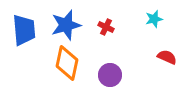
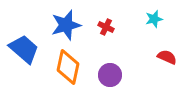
blue trapezoid: moved 19 px down; rotated 44 degrees counterclockwise
orange diamond: moved 1 px right, 4 px down
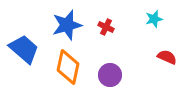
blue star: moved 1 px right
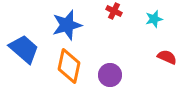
red cross: moved 8 px right, 16 px up
orange diamond: moved 1 px right, 1 px up
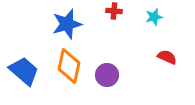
red cross: rotated 21 degrees counterclockwise
cyan star: moved 2 px up
blue star: moved 1 px up
blue trapezoid: moved 22 px down
purple circle: moved 3 px left
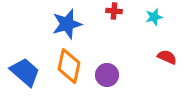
blue trapezoid: moved 1 px right, 1 px down
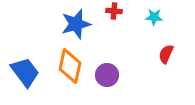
cyan star: rotated 18 degrees clockwise
blue star: moved 9 px right
red semicircle: moved 1 px left, 3 px up; rotated 90 degrees counterclockwise
orange diamond: moved 1 px right
blue trapezoid: rotated 12 degrees clockwise
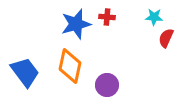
red cross: moved 7 px left, 6 px down
red semicircle: moved 16 px up
purple circle: moved 10 px down
